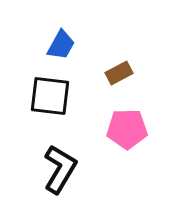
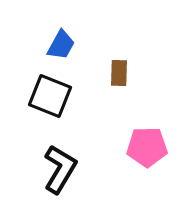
brown rectangle: rotated 60 degrees counterclockwise
black square: rotated 15 degrees clockwise
pink pentagon: moved 20 px right, 18 px down
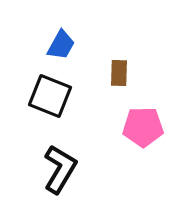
pink pentagon: moved 4 px left, 20 px up
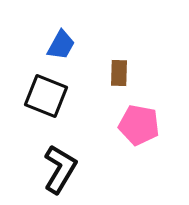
black square: moved 4 px left
pink pentagon: moved 4 px left, 2 px up; rotated 12 degrees clockwise
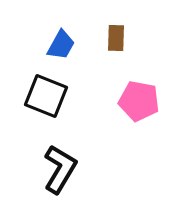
brown rectangle: moved 3 px left, 35 px up
pink pentagon: moved 24 px up
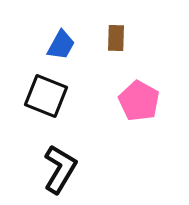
pink pentagon: rotated 18 degrees clockwise
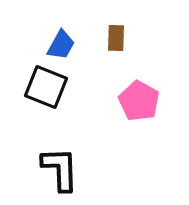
black square: moved 9 px up
black L-shape: rotated 33 degrees counterclockwise
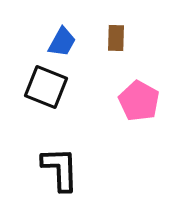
blue trapezoid: moved 1 px right, 3 px up
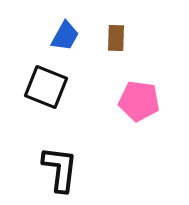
blue trapezoid: moved 3 px right, 6 px up
pink pentagon: rotated 21 degrees counterclockwise
black L-shape: rotated 9 degrees clockwise
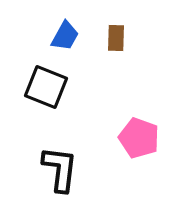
pink pentagon: moved 37 px down; rotated 12 degrees clockwise
